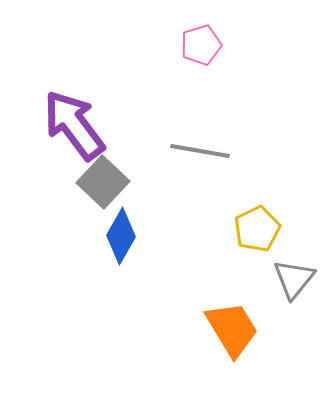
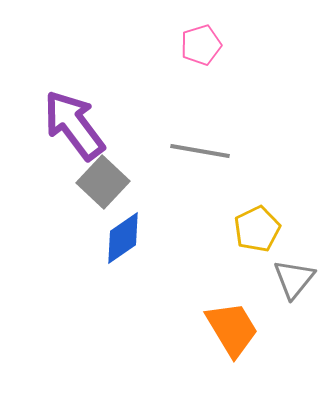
blue diamond: moved 2 px right, 2 px down; rotated 26 degrees clockwise
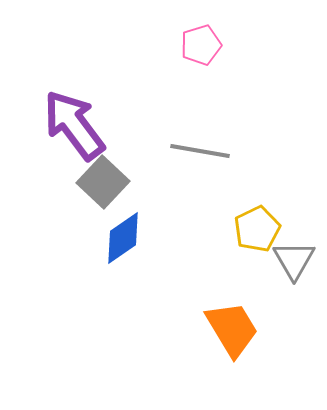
gray triangle: moved 19 px up; rotated 9 degrees counterclockwise
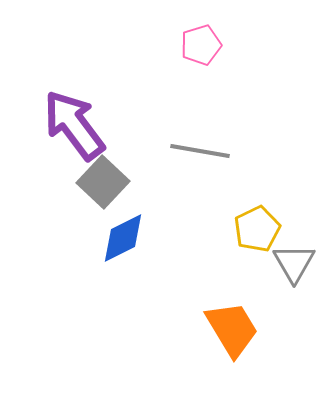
blue diamond: rotated 8 degrees clockwise
gray triangle: moved 3 px down
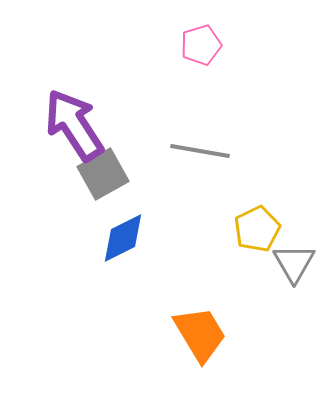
purple arrow: rotated 4 degrees clockwise
gray square: moved 8 px up; rotated 18 degrees clockwise
orange trapezoid: moved 32 px left, 5 px down
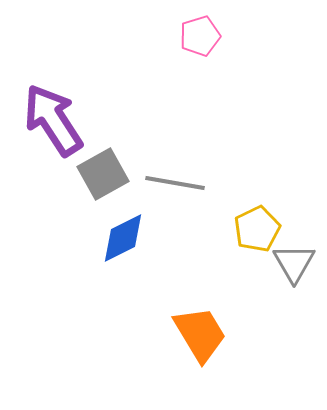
pink pentagon: moved 1 px left, 9 px up
purple arrow: moved 21 px left, 5 px up
gray line: moved 25 px left, 32 px down
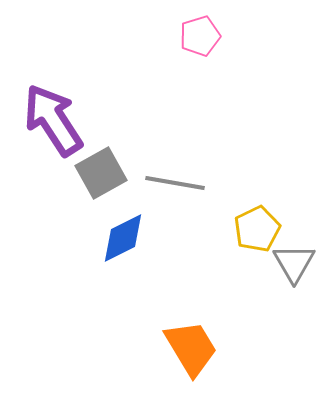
gray square: moved 2 px left, 1 px up
orange trapezoid: moved 9 px left, 14 px down
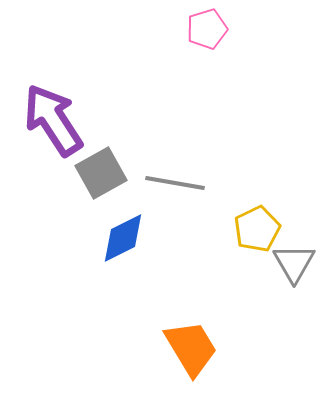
pink pentagon: moved 7 px right, 7 px up
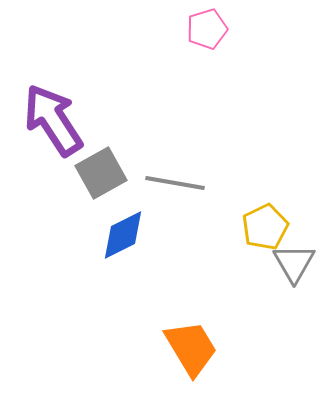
yellow pentagon: moved 8 px right, 2 px up
blue diamond: moved 3 px up
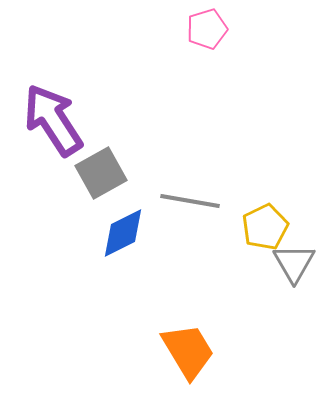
gray line: moved 15 px right, 18 px down
blue diamond: moved 2 px up
orange trapezoid: moved 3 px left, 3 px down
